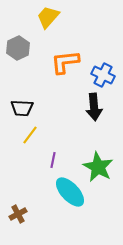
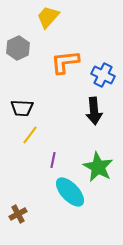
black arrow: moved 4 px down
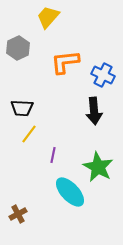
yellow line: moved 1 px left, 1 px up
purple line: moved 5 px up
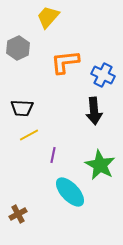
yellow line: moved 1 px down; rotated 24 degrees clockwise
green star: moved 2 px right, 2 px up
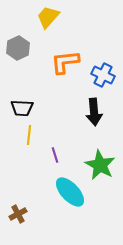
black arrow: moved 1 px down
yellow line: rotated 54 degrees counterclockwise
purple line: moved 2 px right; rotated 28 degrees counterclockwise
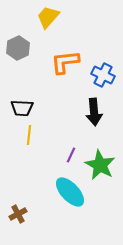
purple line: moved 16 px right; rotated 42 degrees clockwise
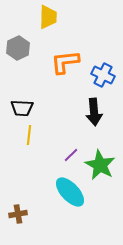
yellow trapezoid: rotated 140 degrees clockwise
purple line: rotated 21 degrees clockwise
brown cross: rotated 18 degrees clockwise
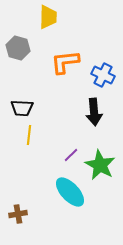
gray hexagon: rotated 20 degrees counterclockwise
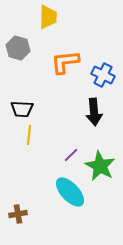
black trapezoid: moved 1 px down
green star: moved 1 px down
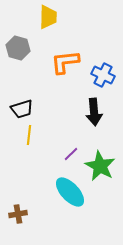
black trapezoid: rotated 20 degrees counterclockwise
purple line: moved 1 px up
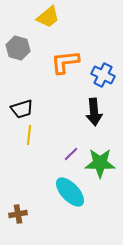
yellow trapezoid: rotated 50 degrees clockwise
green star: moved 3 px up; rotated 28 degrees counterclockwise
